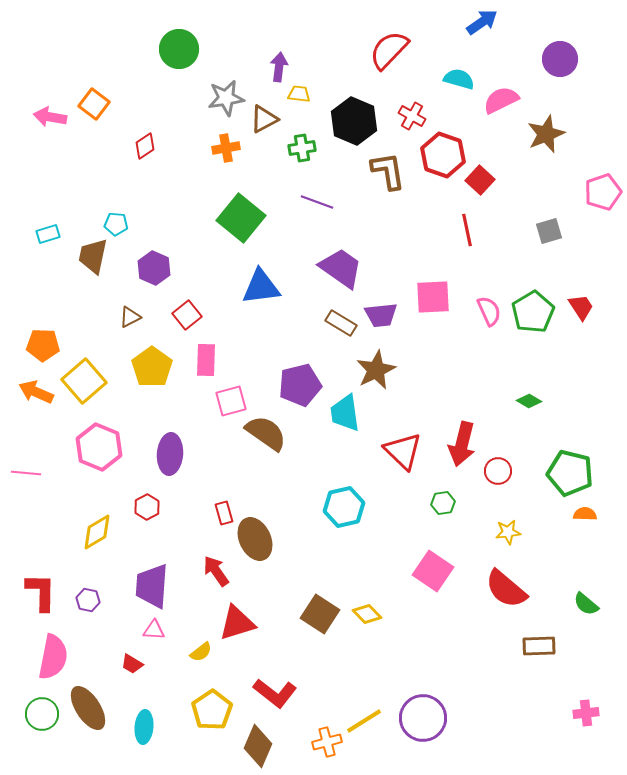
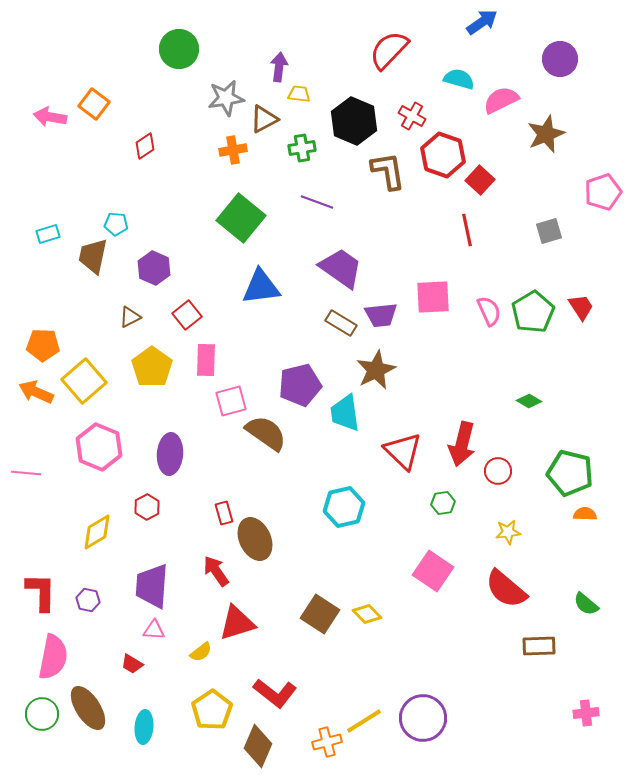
orange cross at (226, 148): moved 7 px right, 2 px down
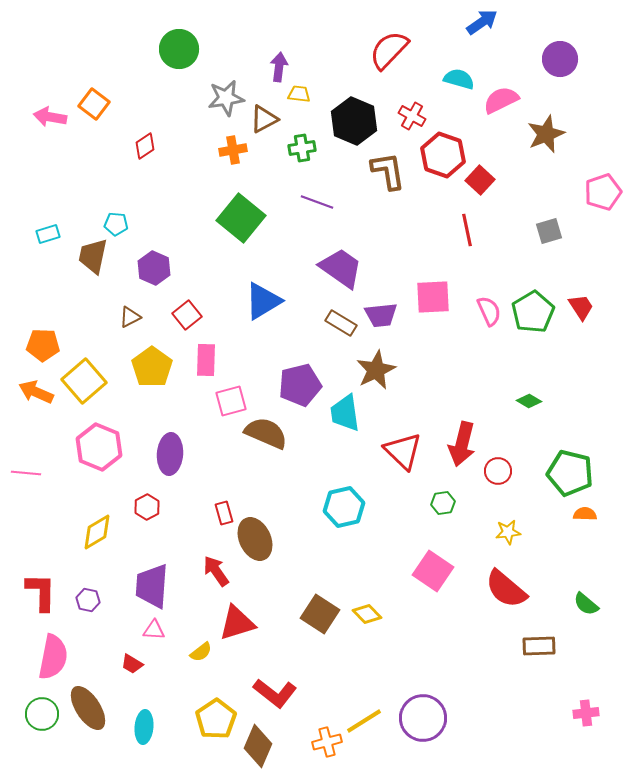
blue triangle at (261, 287): moved 2 px right, 14 px down; rotated 24 degrees counterclockwise
brown semicircle at (266, 433): rotated 12 degrees counterclockwise
yellow pentagon at (212, 710): moved 4 px right, 9 px down
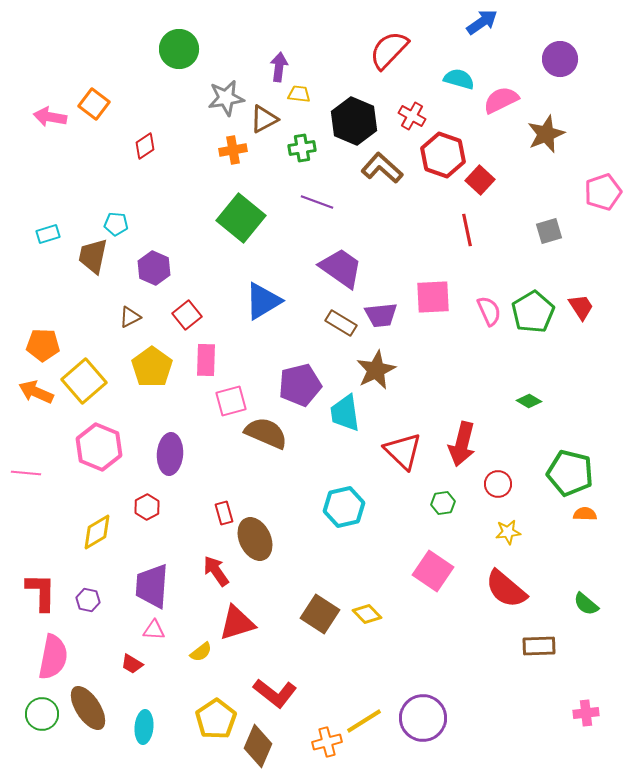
brown L-shape at (388, 171): moved 6 px left, 3 px up; rotated 39 degrees counterclockwise
red circle at (498, 471): moved 13 px down
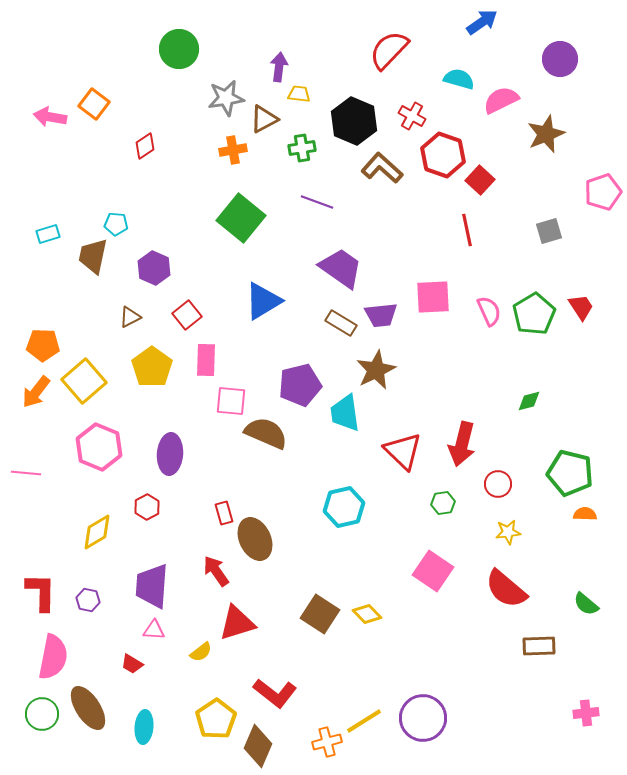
green pentagon at (533, 312): moved 1 px right, 2 px down
orange arrow at (36, 392): rotated 76 degrees counterclockwise
pink square at (231, 401): rotated 20 degrees clockwise
green diamond at (529, 401): rotated 45 degrees counterclockwise
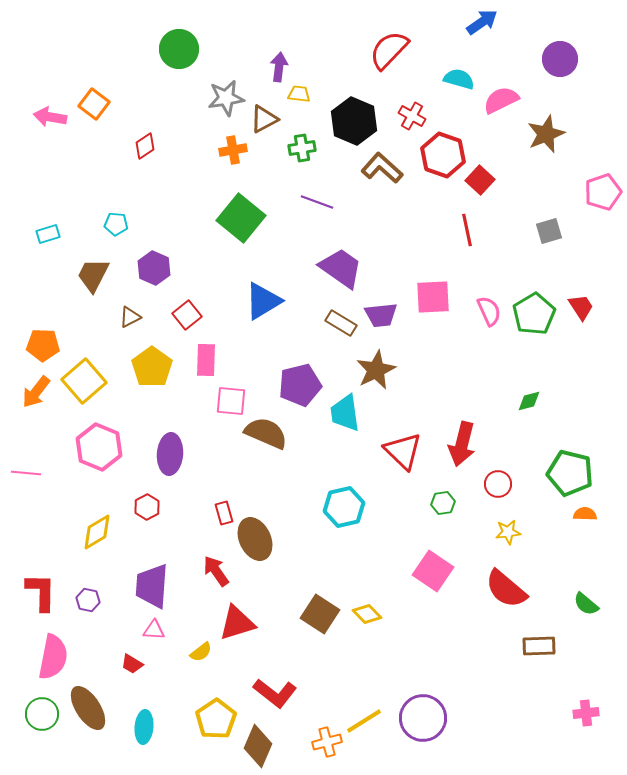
brown trapezoid at (93, 256): moved 19 px down; rotated 15 degrees clockwise
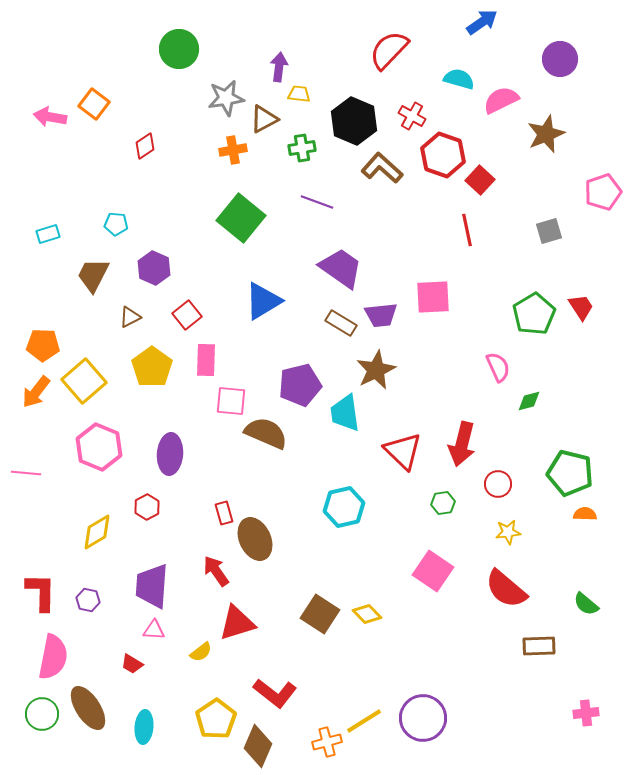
pink semicircle at (489, 311): moved 9 px right, 56 px down
